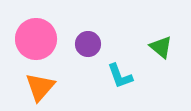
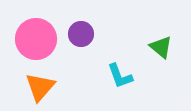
purple circle: moved 7 px left, 10 px up
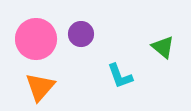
green triangle: moved 2 px right
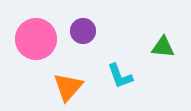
purple circle: moved 2 px right, 3 px up
green triangle: rotated 35 degrees counterclockwise
orange triangle: moved 28 px right
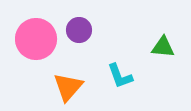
purple circle: moved 4 px left, 1 px up
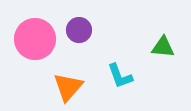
pink circle: moved 1 px left
